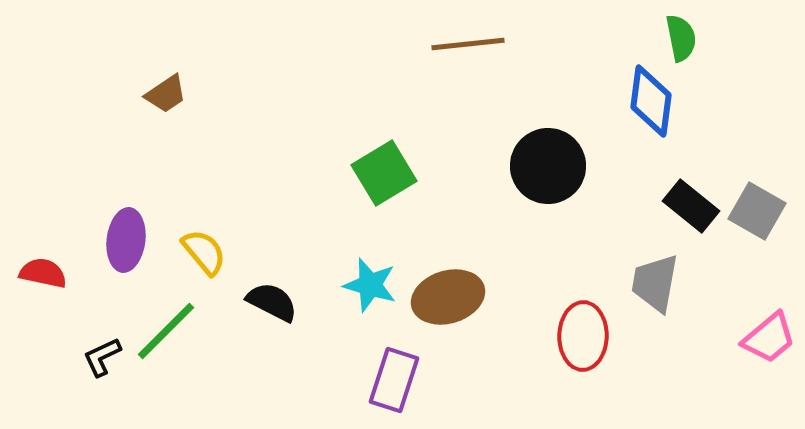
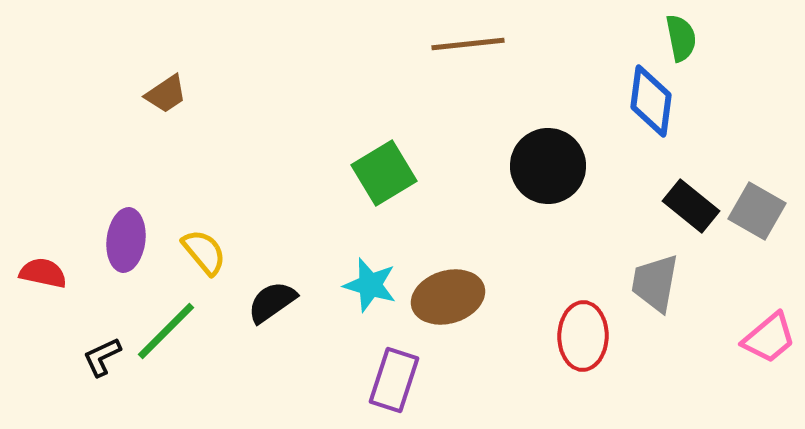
black semicircle: rotated 62 degrees counterclockwise
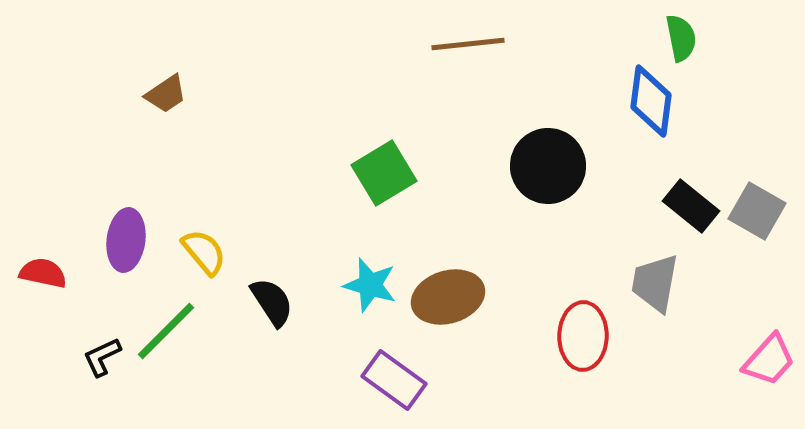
black semicircle: rotated 92 degrees clockwise
pink trapezoid: moved 22 px down; rotated 8 degrees counterclockwise
purple rectangle: rotated 72 degrees counterclockwise
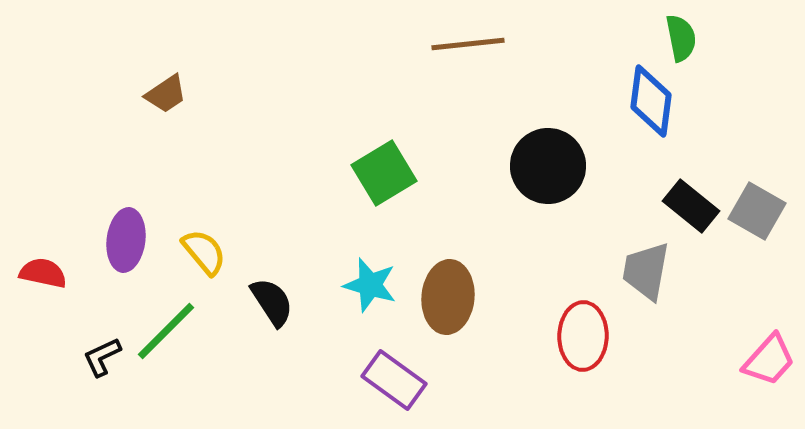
gray trapezoid: moved 9 px left, 12 px up
brown ellipse: rotated 68 degrees counterclockwise
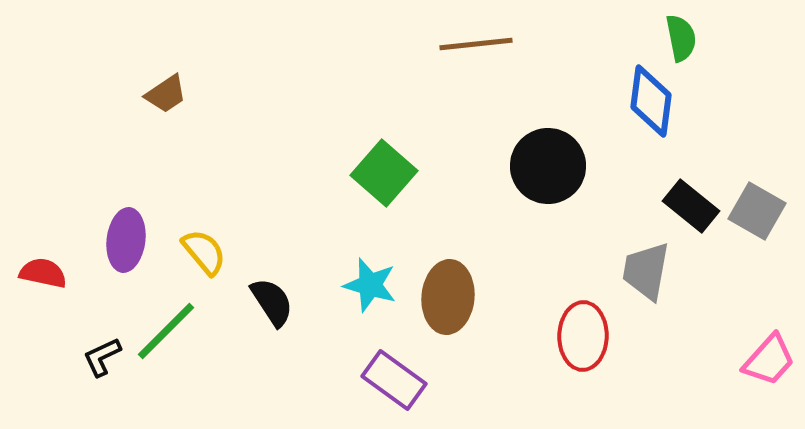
brown line: moved 8 px right
green square: rotated 18 degrees counterclockwise
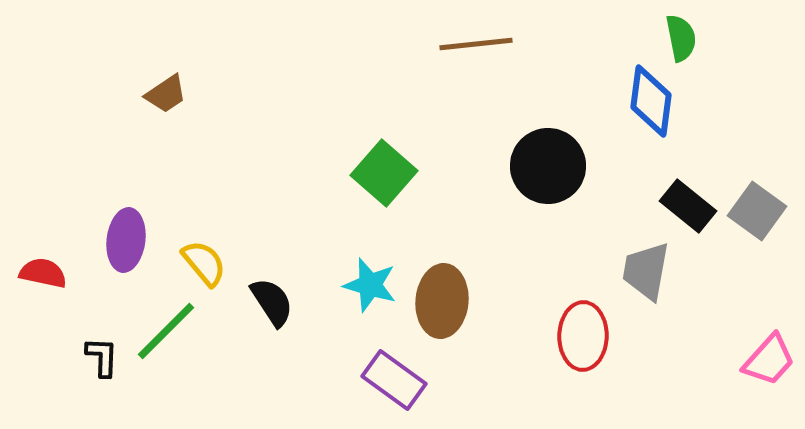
black rectangle: moved 3 px left
gray square: rotated 6 degrees clockwise
yellow semicircle: moved 11 px down
brown ellipse: moved 6 px left, 4 px down
black L-shape: rotated 117 degrees clockwise
